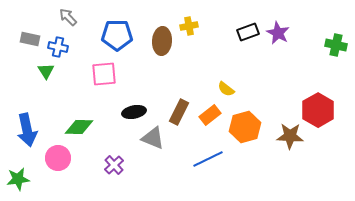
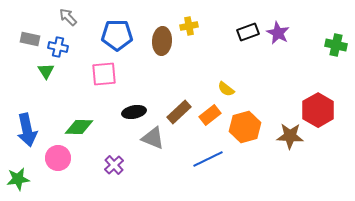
brown rectangle: rotated 20 degrees clockwise
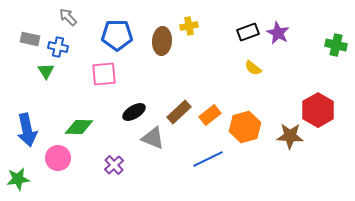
yellow semicircle: moved 27 px right, 21 px up
black ellipse: rotated 20 degrees counterclockwise
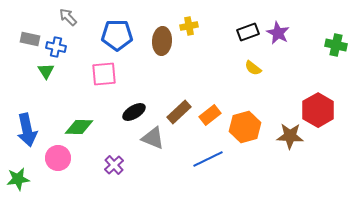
blue cross: moved 2 px left
